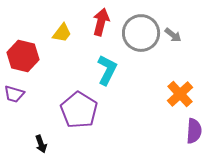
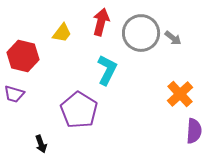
gray arrow: moved 3 px down
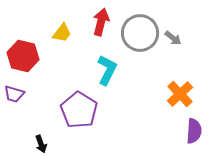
gray circle: moved 1 px left
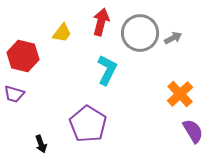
gray arrow: rotated 66 degrees counterclockwise
purple pentagon: moved 9 px right, 14 px down
purple semicircle: moved 1 px left; rotated 35 degrees counterclockwise
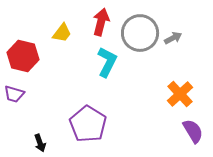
cyan L-shape: moved 8 px up
black arrow: moved 1 px left, 1 px up
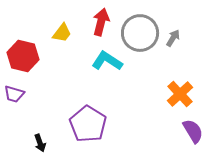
gray arrow: rotated 30 degrees counterclockwise
cyan L-shape: moved 1 px up; rotated 84 degrees counterclockwise
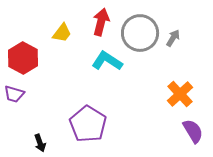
red hexagon: moved 2 px down; rotated 16 degrees clockwise
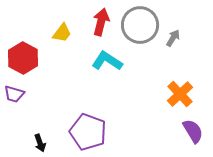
gray circle: moved 8 px up
purple pentagon: moved 8 px down; rotated 12 degrees counterclockwise
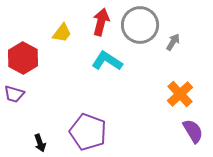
gray arrow: moved 4 px down
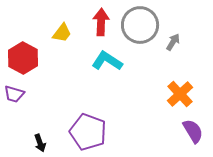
red arrow: rotated 12 degrees counterclockwise
